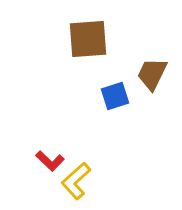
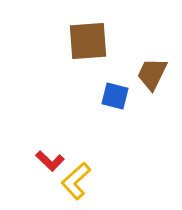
brown square: moved 2 px down
blue square: rotated 32 degrees clockwise
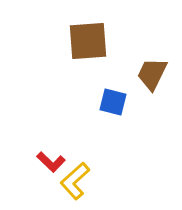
blue square: moved 2 px left, 6 px down
red L-shape: moved 1 px right, 1 px down
yellow L-shape: moved 1 px left
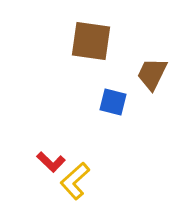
brown square: moved 3 px right; rotated 12 degrees clockwise
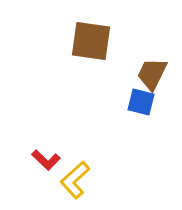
blue square: moved 28 px right
red L-shape: moved 5 px left, 2 px up
yellow L-shape: moved 1 px up
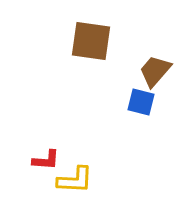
brown trapezoid: moved 3 px right, 3 px up; rotated 15 degrees clockwise
red L-shape: rotated 40 degrees counterclockwise
yellow L-shape: rotated 135 degrees counterclockwise
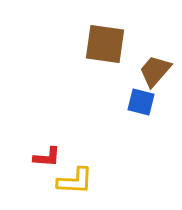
brown square: moved 14 px right, 3 px down
red L-shape: moved 1 px right, 3 px up
yellow L-shape: moved 1 px down
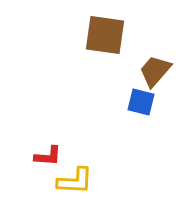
brown square: moved 9 px up
red L-shape: moved 1 px right, 1 px up
